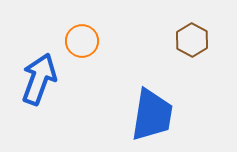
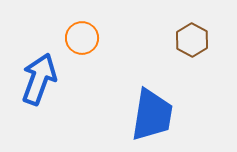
orange circle: moved 3 px up
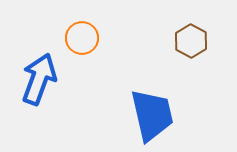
brown hexagon: moved 1 px left, 1 px down
blue trapezoid: rotated 22 degrees counterclockwise
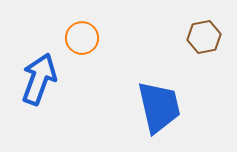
brown hexagon: moved 13 px right, 4 px up; rotated 20 degrees clockwise
blue trapezoid: moved 7 px right, 8 px up
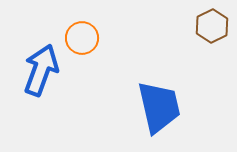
brown hexagon: moved 8 px right, 11 px up; rotated 16 degrees counterclockwise
blue arrow: moved 2 px right, 9 px up
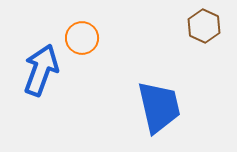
brown hexagon: moved 8 px left; rotated 8 degrees counterclockwise
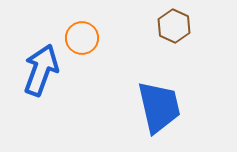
brown hexagon: moved 30 px left
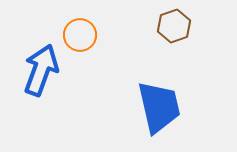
brown hexagon: rotated 16 degrees clockwise
orange circle: moved 2 px left, 3 px up
